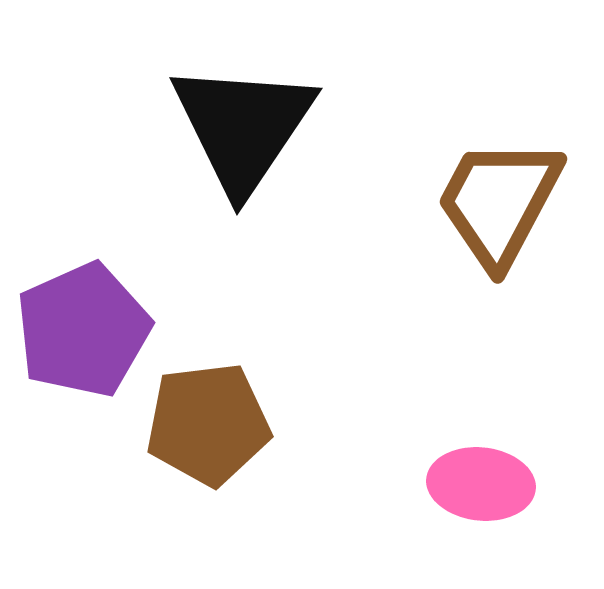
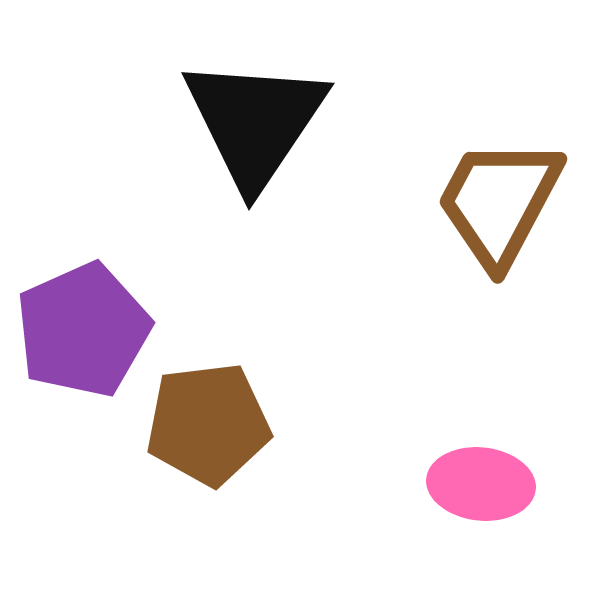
black triangle: moved 12 px right, 5 px up
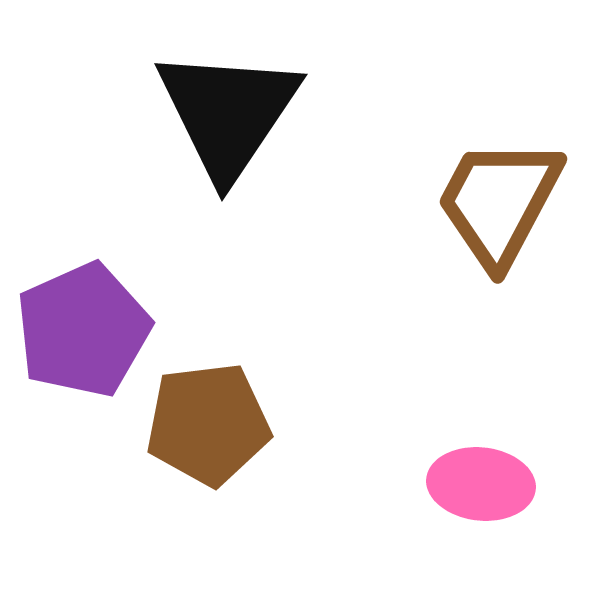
black triangle: moved 27 px left, 9 px up
